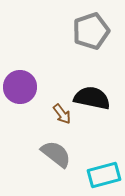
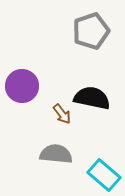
purple circle: moved 2 px right, 1 px up
gray semicircle: rotated 32 degrees counterclockwise
cyan rectangle: rotated 56 degrees clockwise
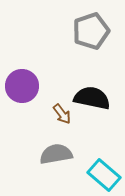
gray semicircle: rotated 16 degrees counterclockwise
